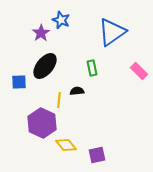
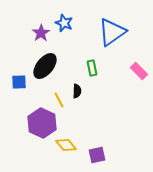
blue star: moved 3 px right, 3 px down
black semicircle: rotated 96 degrees clockwise
yellow line: rotated 35 degrees counterclockwise
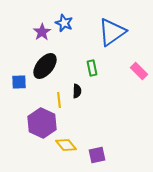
purple star: moved 1 px right, 1 px up
yellow line: rotated 21 degrees clockwise
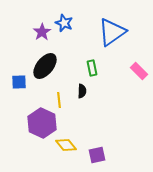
black semicircle: moved 5 px right
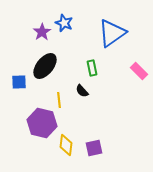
blue triangle: moved 1 px down
black semicircle: rotated 136 degrees clockwise
purple hexagon: rotated 12 degrees counterclockwise
yellow diamond: rotated 45 degrees clockwise
purple square: moved 3 px left, 7 px up
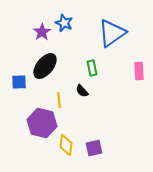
pink rectangle: rotated 42 degrees clockwise
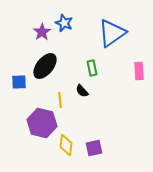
yellow line: moved 1 px right
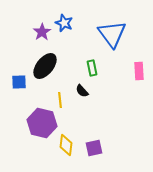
blue triangle: moved 1 px down; rotated 32 degrees counterclockwise
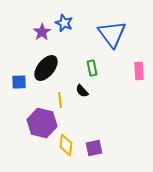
black ellipse: moved 1 px right, 2 px down
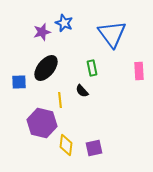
purple star: rotated 18 degrees clockwise
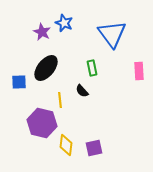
purple star: rotated 30 degrees counterclockwise
